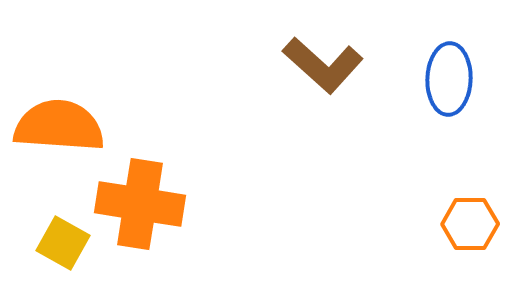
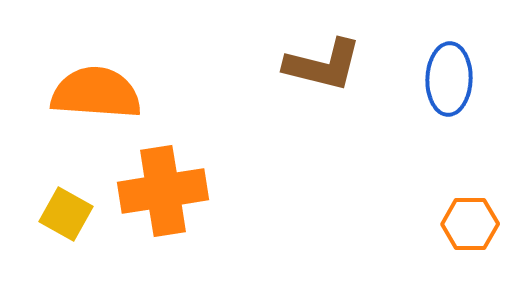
brown L-shape: rotated 28 degrees counterclockwise
orange semicircle: moved 37 px right, 33 px up
orange cross: moved 23 px right, 13 px up; rotated 18 degrees counterclockwise
yellow square: moved 3 px right, 29 px up
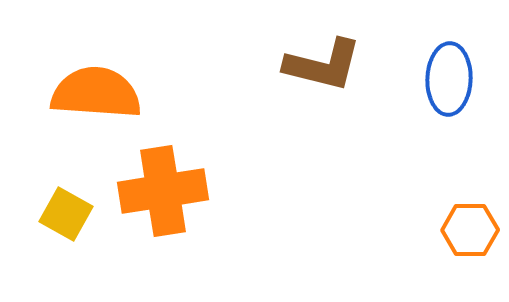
orange hexagon: moved 6 px down
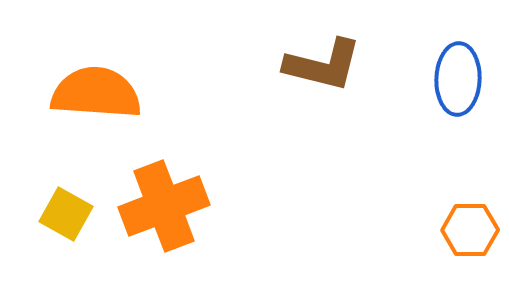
blue ellipse: moved 9 px right
orange cross: moved 1 px right, 15 px down; rotated 12 degrees counterclockwise
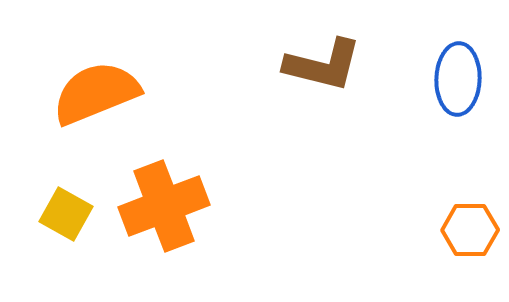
orange semicircle: rotated 26 degrees counterclockwise
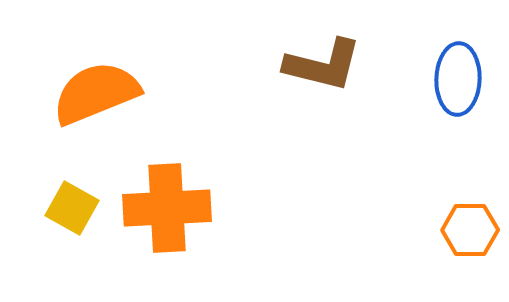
orange cross: moved 3 px right, 2 px down; rotated 18 degrees clockwise
yellow square: moved 6 px right, 6 px up
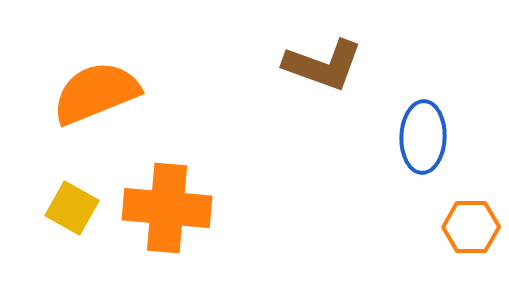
brown L-shape: rotated 6 degrees clockwise
blue ellipse: moved 35 px left, 58 px down
orange cross: rotated 8 degrees clockwise
orange hexagon: moved 1 px right, 3 px up
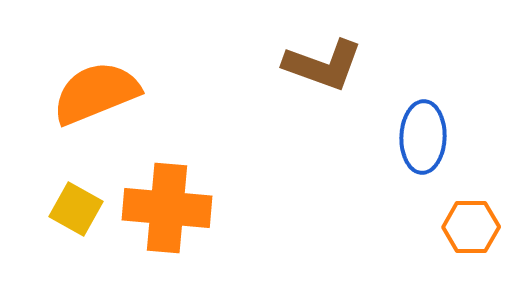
yellow square: moved 4 px right, 1 px down
